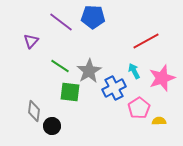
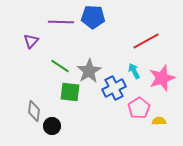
purple line: rotated 35 degrees counterclockwise
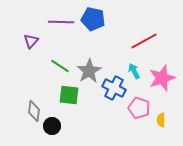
blue pentagon: moved 2 px down; rotated 10 degrees clockwise
red line: moved 2 px left
blue cross: rotated 35 degrees counterclockwise
green square: moved 1 px left, 3 px down
pink pentagon: rotated 20 degrees counterclockwise
yellow semicircle: moved 2 px right, 1 px up; rotated 88 degrees counterclockwise
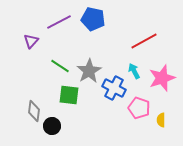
purple line: moved 2 px left; rotated 30 degrees counterclockwise
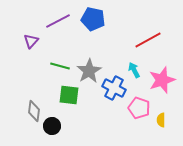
purple line: moved 1 px left, 1 px up
red line: moved 4 px right, 1 px up
green line: rotated 18 degrees counterclockwise
cyan arrow: moved 1 px up
pink star: moved 2 px down
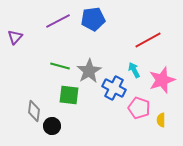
blue pentagon: rotated 20 degrees counterclockwise
purple triangle: moved 16 px left, 4 px up
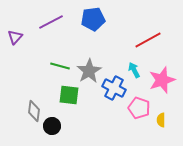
purple line: moved 7 px left, 1 px down
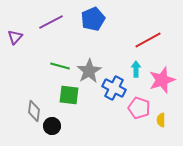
blue pentagon: rotated 15 degrees counterclockwise
cyan arrow: moved 2 px right, 1 px up; rotated 28 degrees clockwise
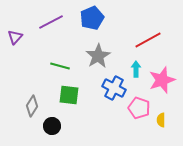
blue pentagon: moved 1 px left, 1 px up
gray star: moved 9 px right, 15 px up
gray diamond: moved 2 px left, 5 px up; rotated 25 degrees clockwise
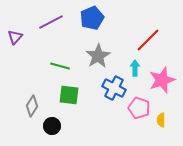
red line: rotated 16 degrees counterclockwise
cyan arrow: moved 1 px left, 1 px up
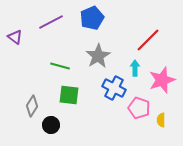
purple triangle: rotated 35 degrees counterclockwise
black circle: moved 1 px left, 1 px up
